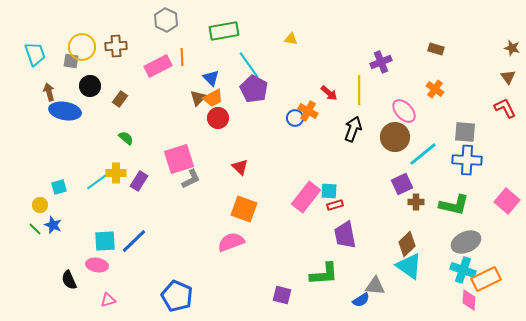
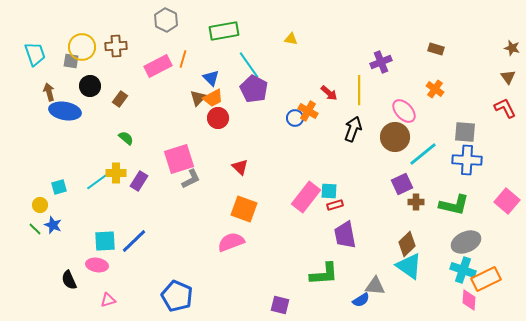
orange line at (182, 57): moved 1 px right, 2 px down; rotated 18 degrees clockwise
purple square at (282, 295): moved 2 px left, 10 px down
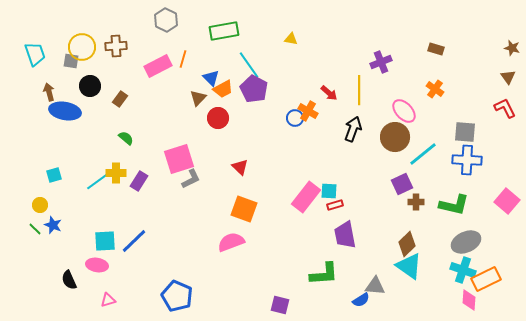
orange trapezoid at (213, 98): moved 10 px right, 9 px up
cyan square at (59, 187): moved 5 px left, 12 px up
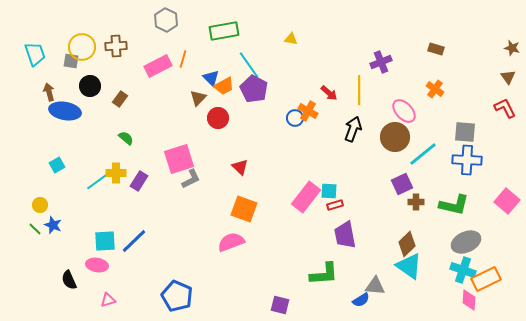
orange trapezoid at (223, 89): moved 1 px right, 3 px up
cyan square at (54, 175): moved 3 px right, 10 px up; rotated 14 degrees counterclockwise
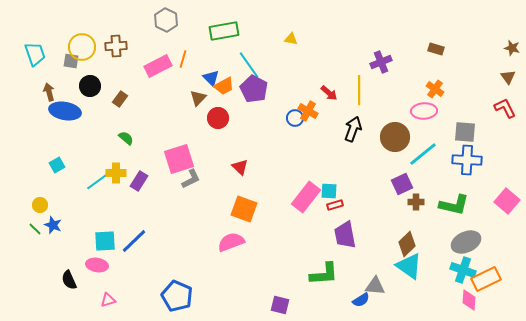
pink ellipse at (404, 111): moved 20 px right; rotated 50 degrees counterclockwise
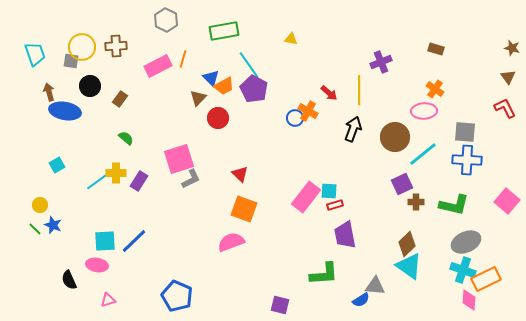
red triangle at (240, 167): moved 7 px down
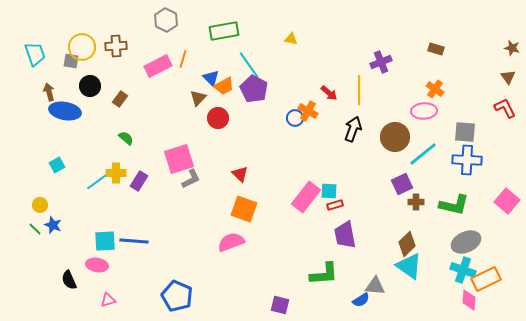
blue line at (134, 241): rotated 48 degrees clockwise
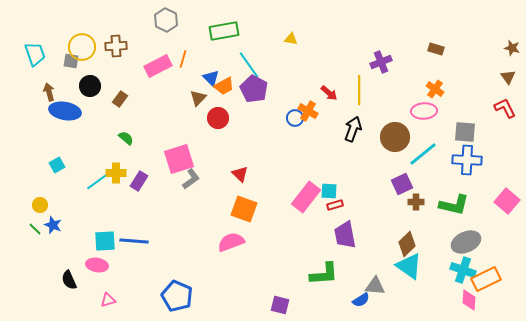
gray L-shape at (191, 179): rotated 10 degrees counterclockwise
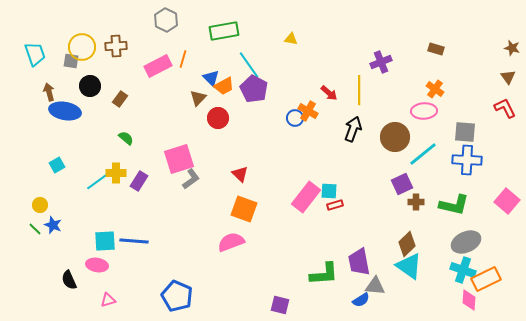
purple trapezoid at (345, 235): moved 14 px right, 27 px down
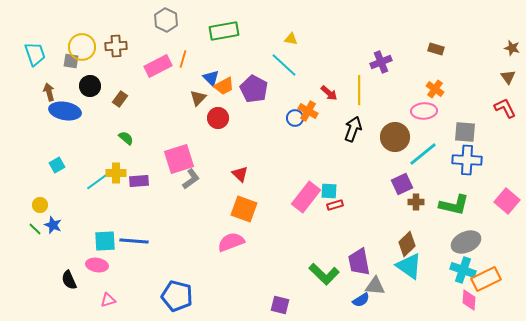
cyan line at (249, 65): moved 35 px right; rotated 12 degrees counterclockwise
purple rectangle at (139, 181): rotated 54 degrees clockwise
green L-shape at (324, 274): rotated 48 degrees clockwise
blue pentagon at (177, 296): rotated 8 degrees counterclockwise
